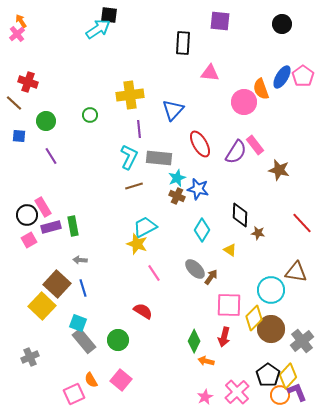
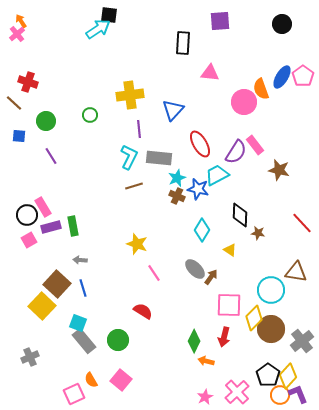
purple square at (220, 21): rotated 10 degrees counterclockwise
cyan trapezoid at (145, 227): moved 72 px right, 52 px up
purple L-shape at (297, 392): moved 1 px right, 2 px down
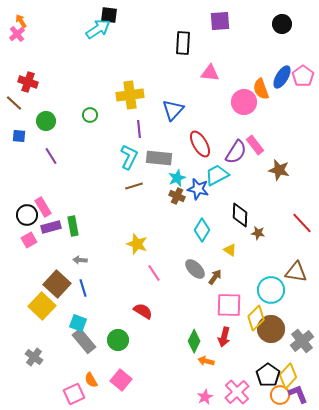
brown arrow at (211, 277): moved 4 px right
yellow diamond at (254, 318): moved 2 px right
gray cross at (30, 357): moved 4 px right; rotated 30 degrees counterclockwise
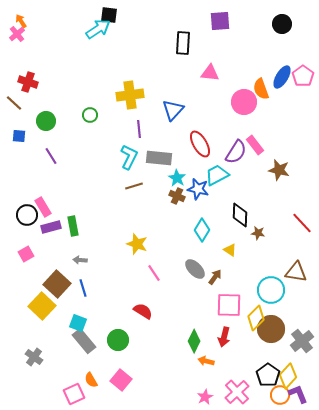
cyan star at (177, 178): rotated 18 degrees counterclockwise
pink square at (29, 240): moved 3 px left, 14 px down
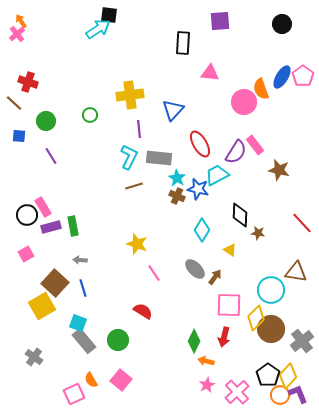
brown square at (57, 284): moved 2 px left, 1 px up
yellow square at (42, 306): rotated 16 degrees clockwise
pink star at (205, 397): moved 2 px right, 12 px up
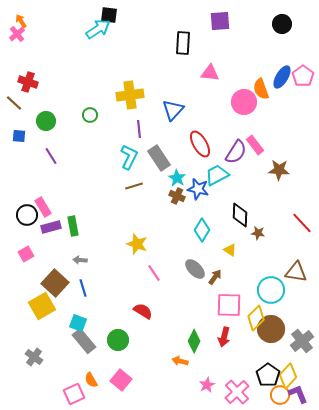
gray rectangle at (159, 158): rotated 50 degrees clockwise
brown star at (279, 170): rotated 10 degrees counterclockwise
orange arrow at (206, 361): moved 26 px left
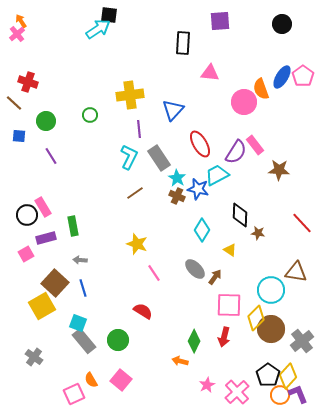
brown line at (134, 186): moved 1 px right, 7 px down; rotated 18 degrees counterclockwise
purple rectangle at (51, 227): moved 5 px left, 11 px down
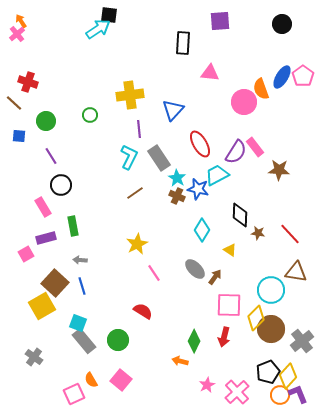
pink rectangle at (255, 145): moved 2 px down
black circle at (27, 215): moved 34 px right, 30 px up
red line at (302, 223): moved 12 px left, 11 px down
yellow star at (137, 244): rotated 25 degrees clockwise
blue line at (83, 288): moved 1 px left, 2 px up
black pentagon at (268, 375): moved 3 px up; rotated 15 degrees clockwise
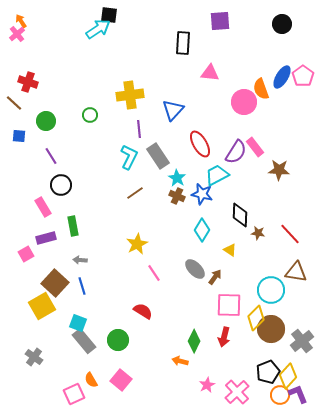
gray rectangle at (159, 158): moved 1 px left, 2 px up
blue star at (198, 189): moved 4 px right, 5 px down
